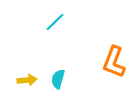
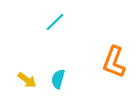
yellow arrow: rotated 42 degrees clockwise
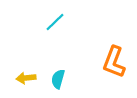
yellow arrow: moved 1 px left, 2 px up; rotated 138 degrees clockwise
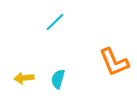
orange L-shape: rotated 44 degrees counterclockwise
yellow arrow: moved 2 px left
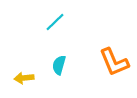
cyan semicircle: moved 1 px right, 14 px up
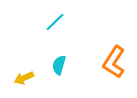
orange L-shape: rotated 56 degrees clockwise
yellow arrow: rotated 18 degrees counterclockwise
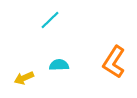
cyan line: moved 5 px left, 2 px up
cyan semicircle: rotated 72 degrees clockwise
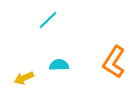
cyan line: moved 2 px left
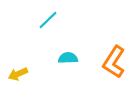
cyan semicircle: moved 9 px right, 7 px up
yellow arrow: moved 6 px left, 4 px up
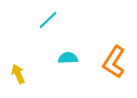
yellow arrow: rotated 90 degrees clockwise
